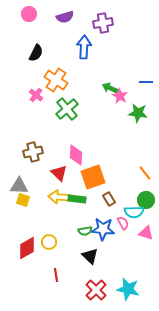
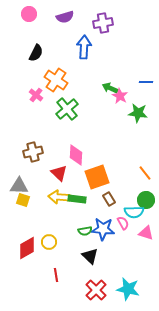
orange square: moved 4 px right
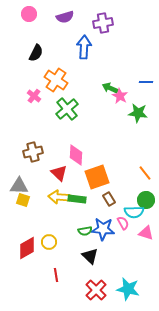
pink cross: moved 2 px left, 1 px down
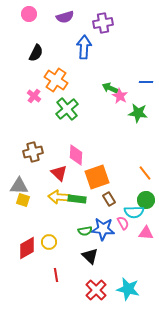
pink triangle: rotated 14 degrees counterclockwise
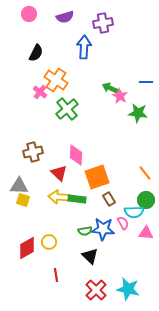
pink cross: moved 6 px right, 4 px up
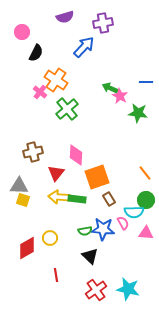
pink circle: moved 7 px left, 18 px down
blue arrow: rotated 40 degrees clockwise
red triangle: moved 3 px left; rotated 24 degrees clockwise
yellow circle: moved 1 px right, 4 px up
red cross: rotated 10 degrees clockwise
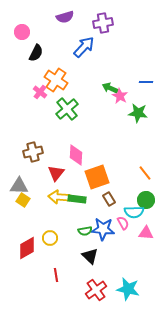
yellow square: rotated 16 degrees clockwise
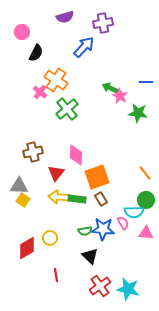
brown rectangle: moved 8 px left
red cross: moved 4 px right, 4 px up
